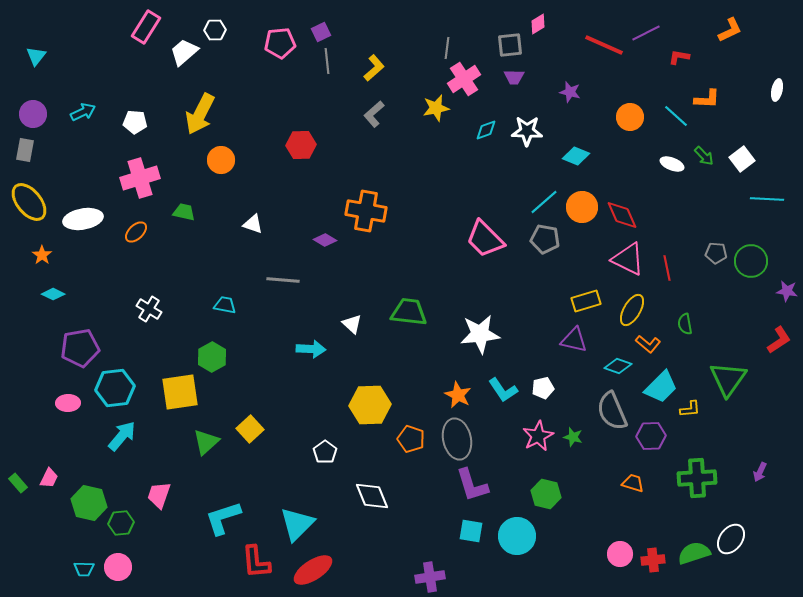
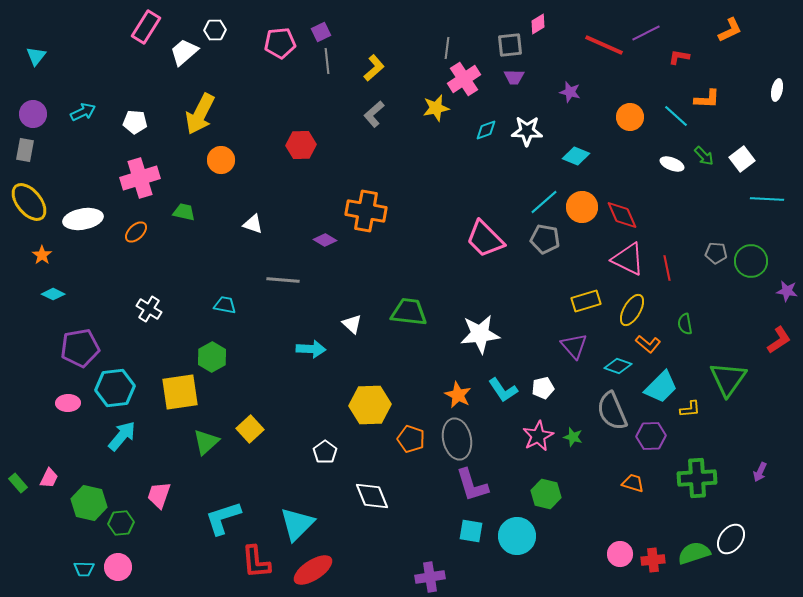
purple triangle at (574, 340): moved 6 px down; rotated 36 degrees clockwise
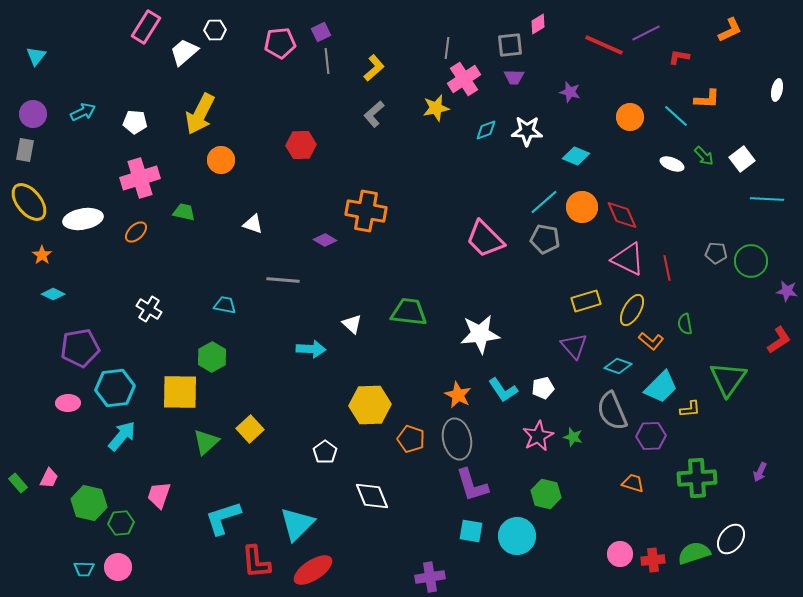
orange L-shape at (648, 344): moved 3 px right, 3 px up
yellow square at (180, 392): rotated 9 degrees clockwise
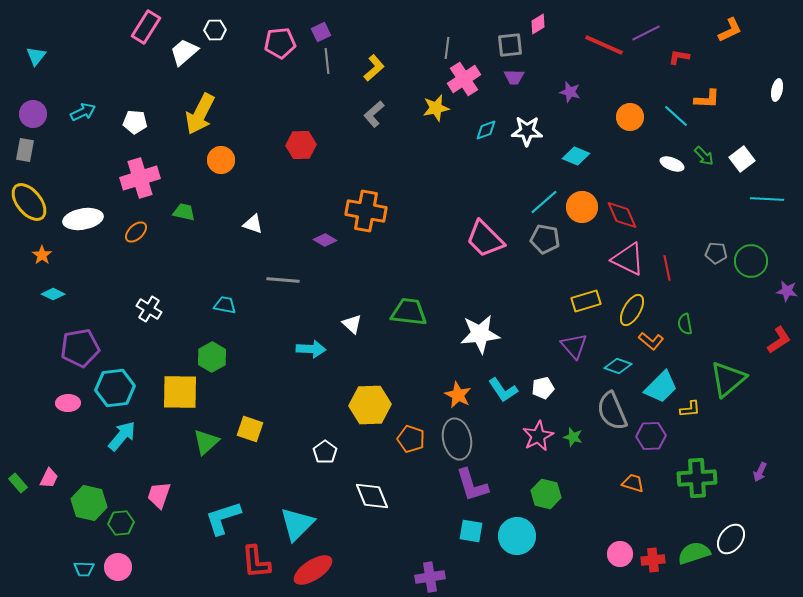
green triangle at (728, 379): rotated 15 degrees clockwise
yellow square at (250, 429): rotated 28 degrees counterclockwise
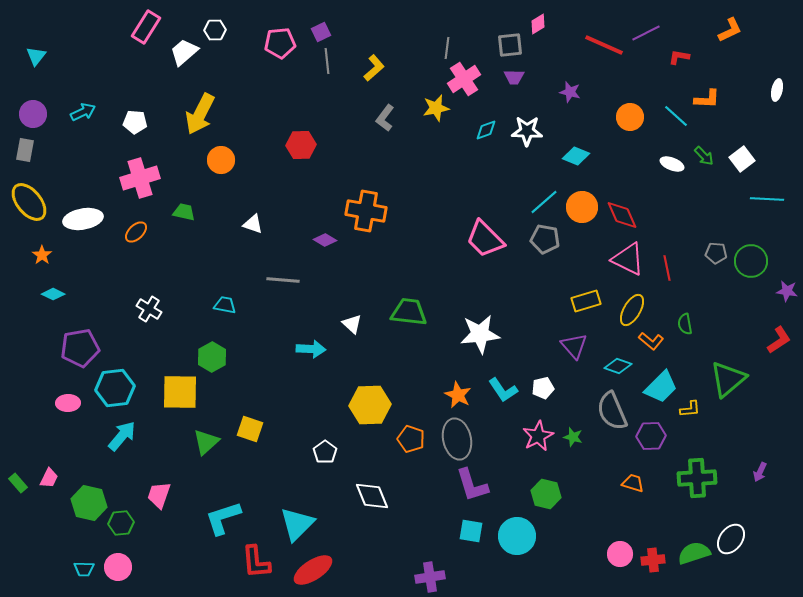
gray L-shape at (374, 114): moved 11 px right, 4 px down; rotated 12 degrees counterclockwise
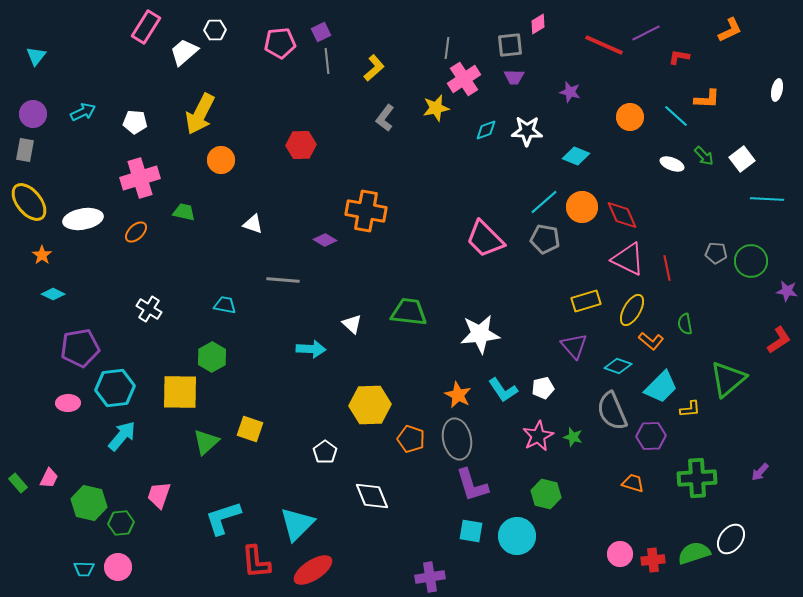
purple arrow at (760, 472): rotated 18 degrees clockwise
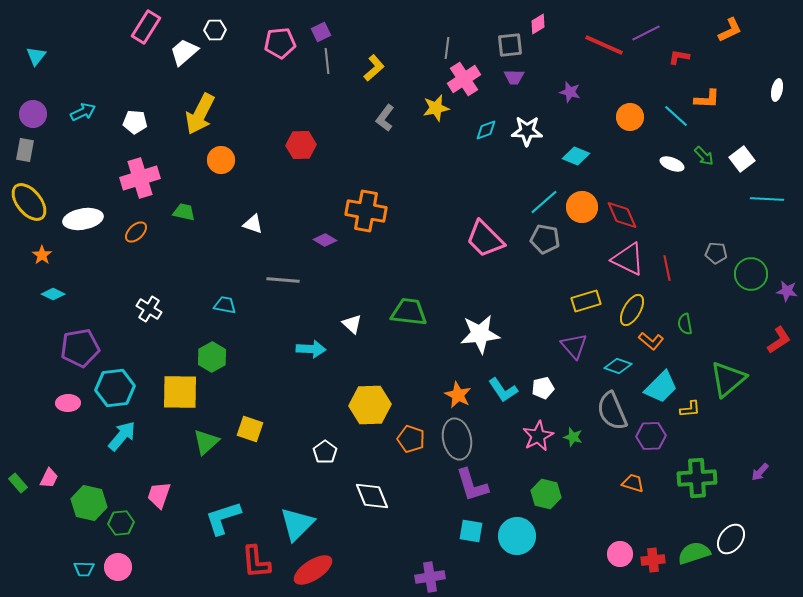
green circle at (751, 261): moved 13 px down
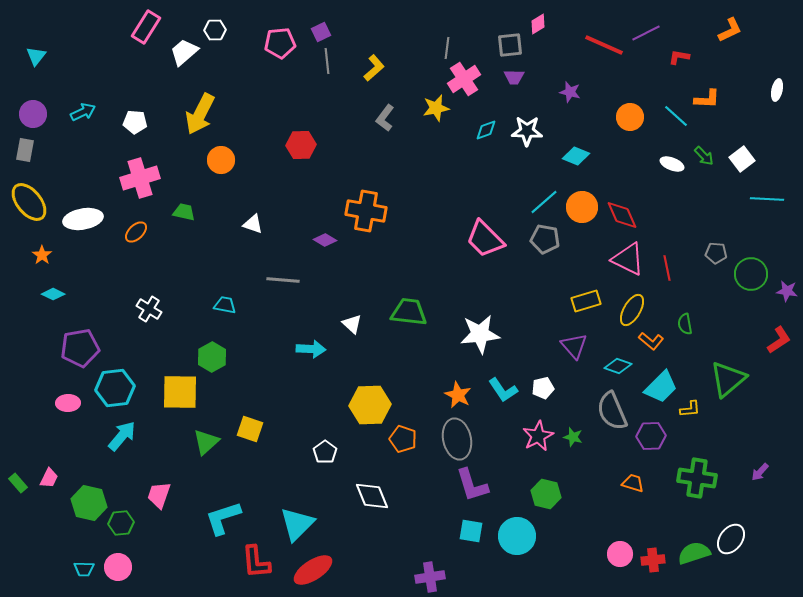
orange pentagon at (411, 439): moved 8 px left
green cross at (697, 478): rotated 12 degrees clockwise
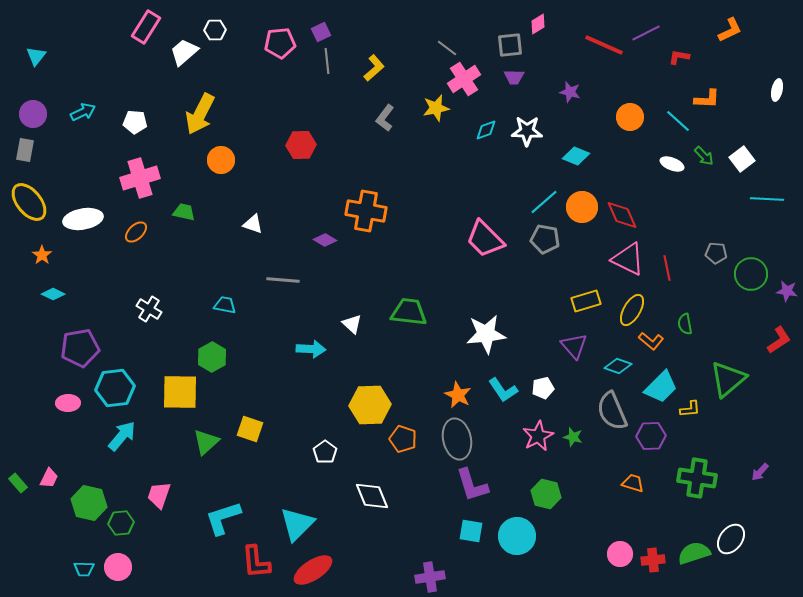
gray line at (447, 48): rotated 60 degrees counterclockwise
cyan line at (676, 116): moved 2 px right, 5 px down
white star at (480, 334): moved 6 px right
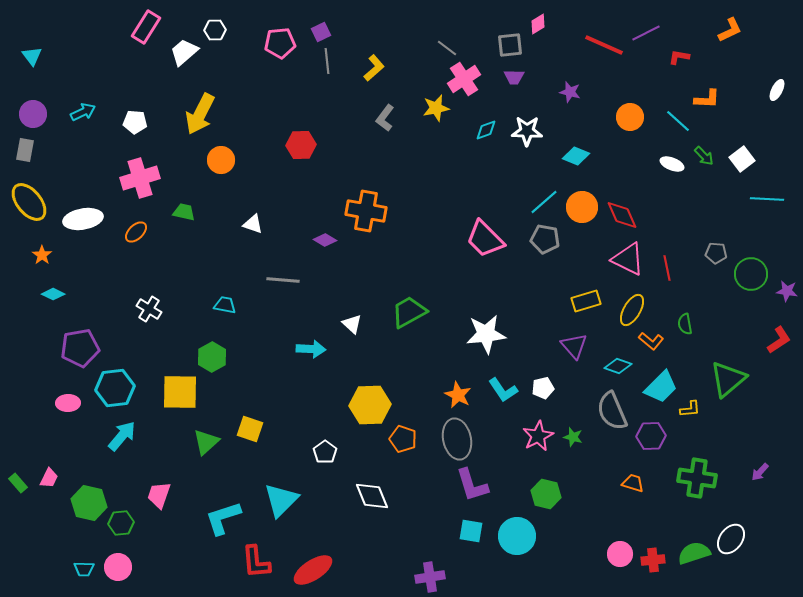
cyan triangle at (36, 56): moved 4 px left; rotated 15 degrees counterclockwise
white ellipse at (777, 90): rotated 15 degrees clockwise
green trapezoid at (409, 312): rotated 36 degrees counterclockwise
cyan triangle at (297, 524): moved 16 px left, 24 px up
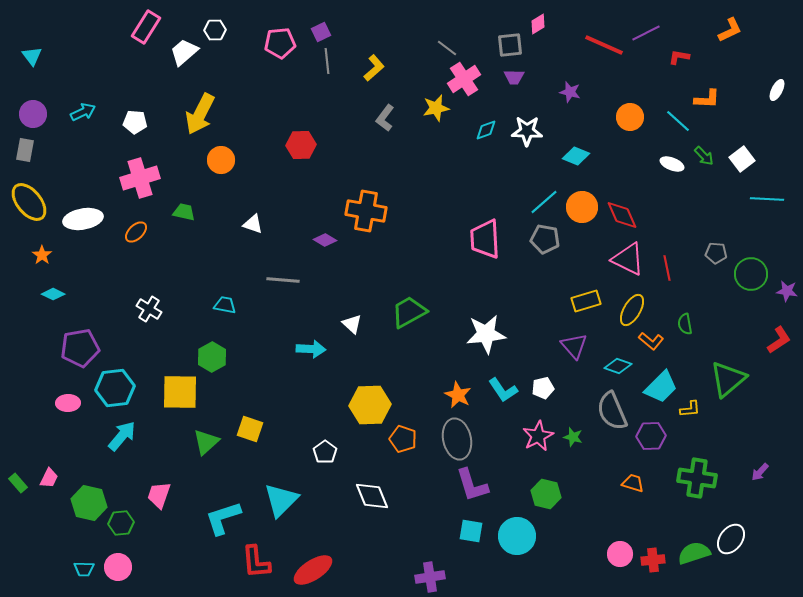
pink trapezoid at (485, 239): rotated 42 degrees clockwise
